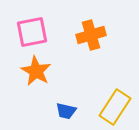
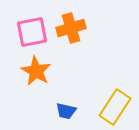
orange cross: moved 20 px left, 7 px up
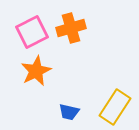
pink square: rotated 16 degrees counterclockwise
orange star: rotated 16 degrees clockwise
blue trapezoid: moved 3 px right, 1 px down
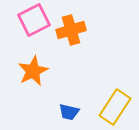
orange cross: moved 2 px down
pink square: moved 2 px right, 12 px up
orange star: moved 3 px left
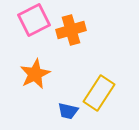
orange star: moved 2 px right, 3 px down
yellow rectangle: moved 16 px left, 14 px up
blue trapezoid: moved 1 px left, 1 px up
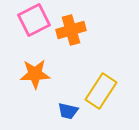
orange star: rotated 24 degrees clockwise
yellow rectangle: moved 2 px right, 2 px up
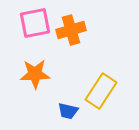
pink square: moved 1 px right, 3 px down; rotated 16 degrees clockwise
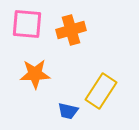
pink square: moved 8 px left, 1 px down; rotated 16 degrees clockwise
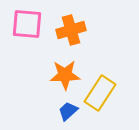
orange star: moved 30 px right, 1 px down
yellow rectangle: moved 1 px left, 2 px down
blue trapezoid: rotated 125 degrees clockwise
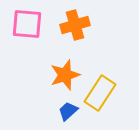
orange cross: moved 4 px right, 5 px up
orange star: rotated 16 degrees counterclockwise
